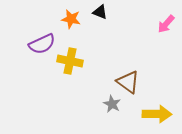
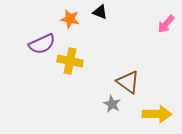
orange star: moved 1 px left
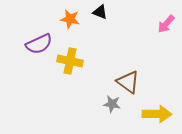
purple semicircle: moved 3 px left
gray star: rotated 18 degrees counterclockwise
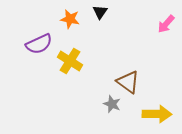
black triangle: rotated 42 degrees clockwise
yellow cross: rotated 20 degrees clockwise
gray star: rotated 12 degrees clockwise
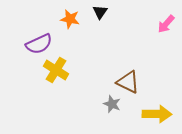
yellow cross: moved 14 px left, 9 px down
brown triangle: rotated 10 degrees counterclockwise
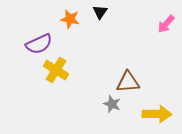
brown triangle: rotated 30 degrees counterclockwise
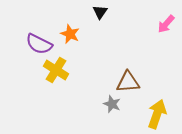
orange star: moved 15 px down; rotated 12 degrees clockwise
purple semicircle: rotated 52 degrees clockwise
yellow arrow: rotated 72 degrees counterclockwise
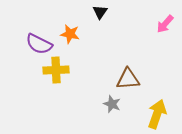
pink arrow: moved 1 px left
orange star: rotated 12 degrees counterclockwise
yellow cross: rotated 35 degrees counterclockwise
brown triangle: moved 3 px up
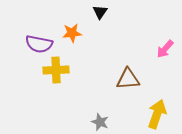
pink arrow: moved 25 px down
orange star: moved 2 px right, 1 px up; rotated 18 degrees counterclockwise
purple semicircle: rotated 16 degrees counterclockwise
gray star: moved 12 px left, 18 px down
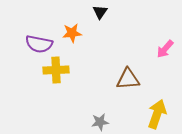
gray star: rotated 30 degrees counterclockwise
